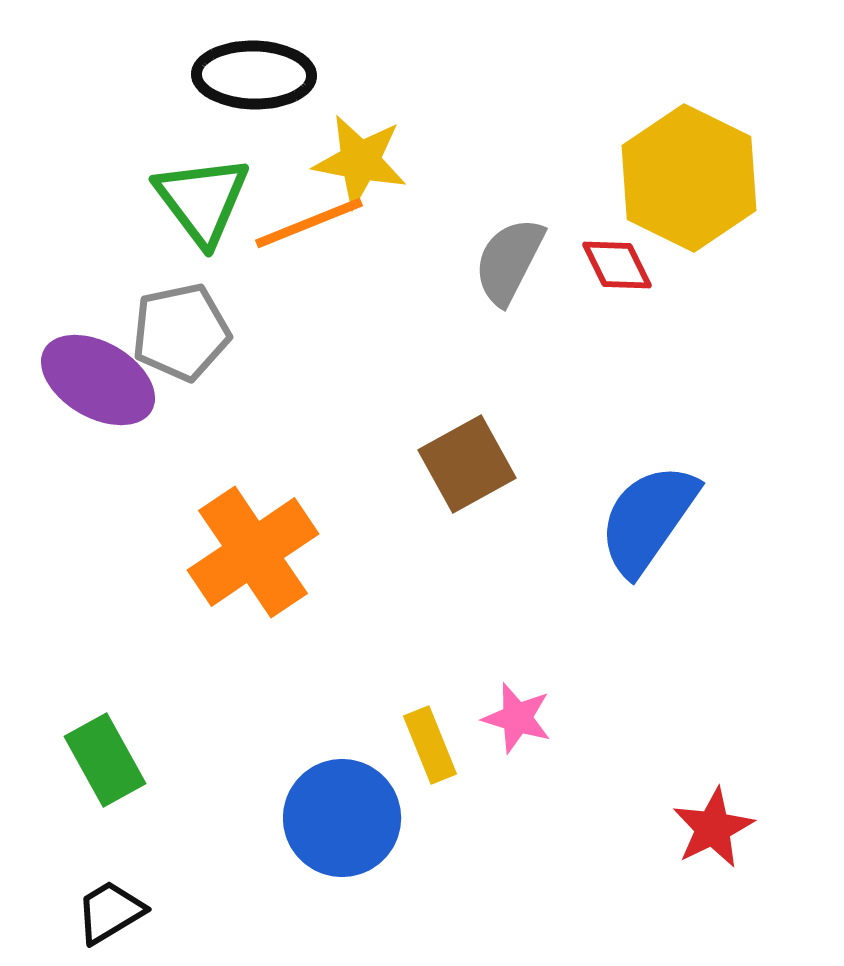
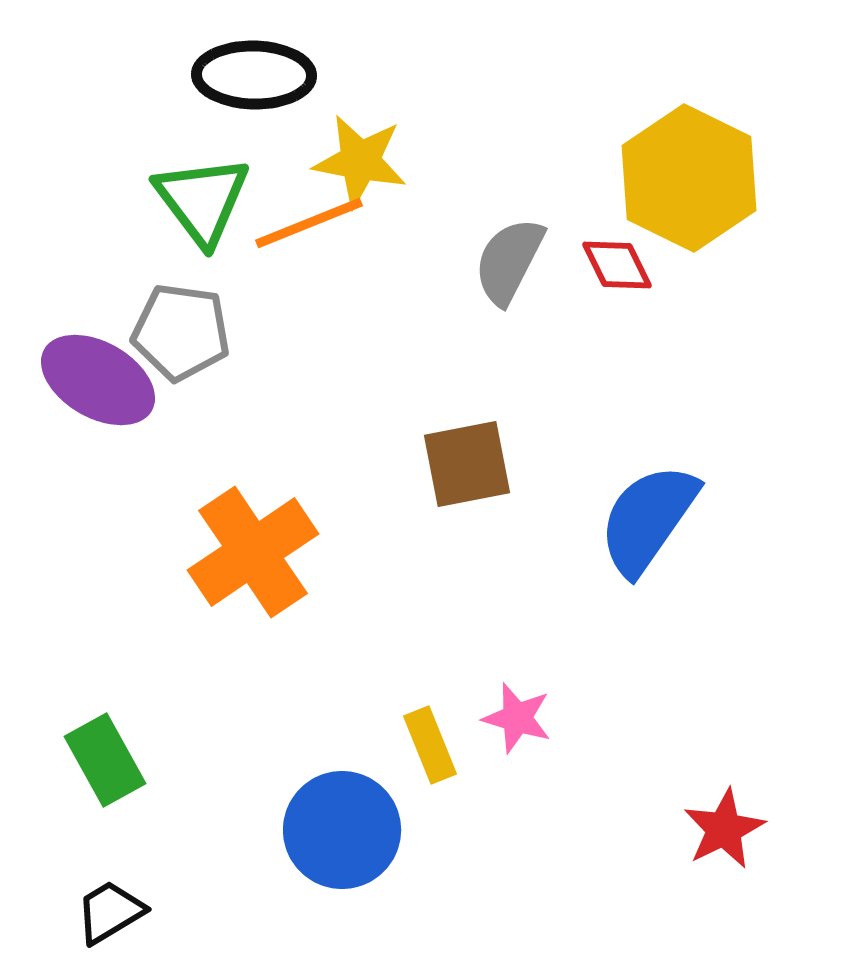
gray pentagon: rotated 20 degrees clockwise
brown square: rotated 18 degrees clockwise
blue circle: moved 12 px down
red star: moved 11 px right, 1 px down
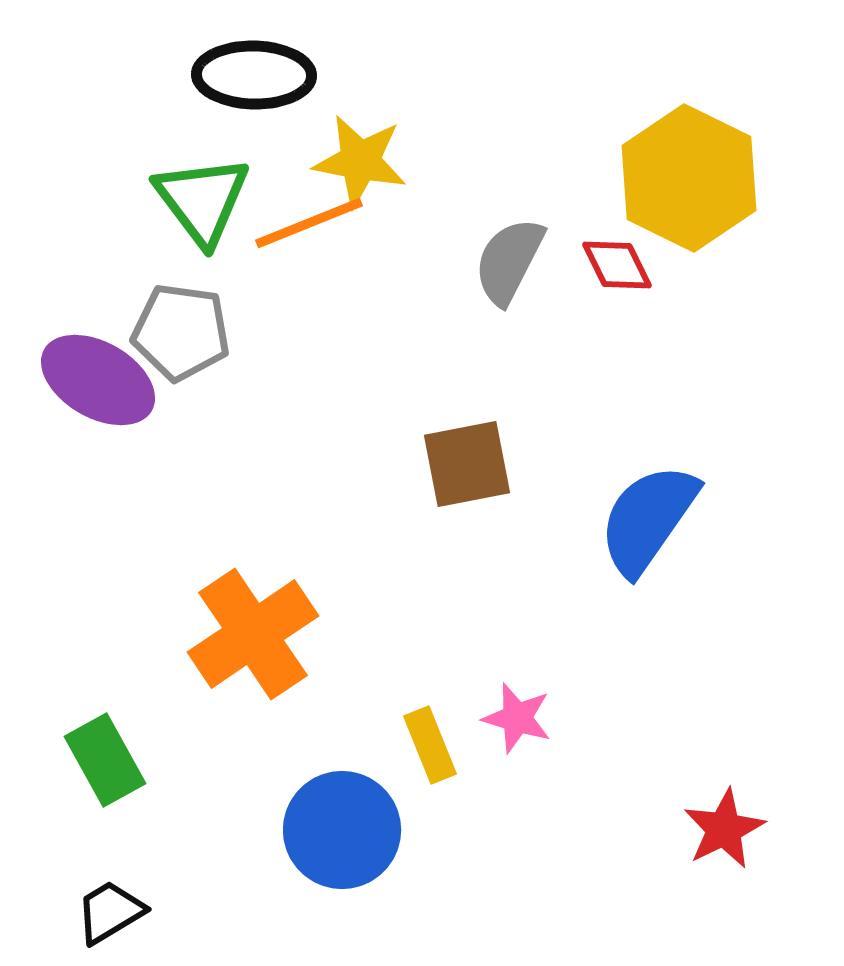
orange cross: moved 82 px down
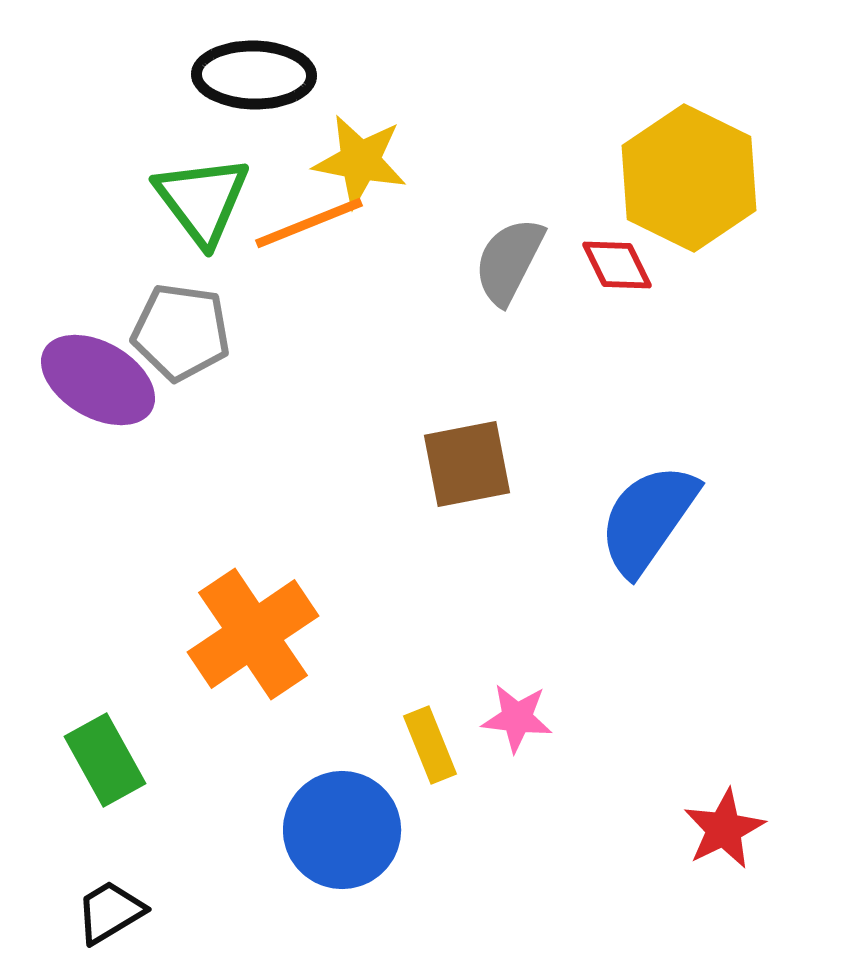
pink star: rotated 10 degrees counterclockwise
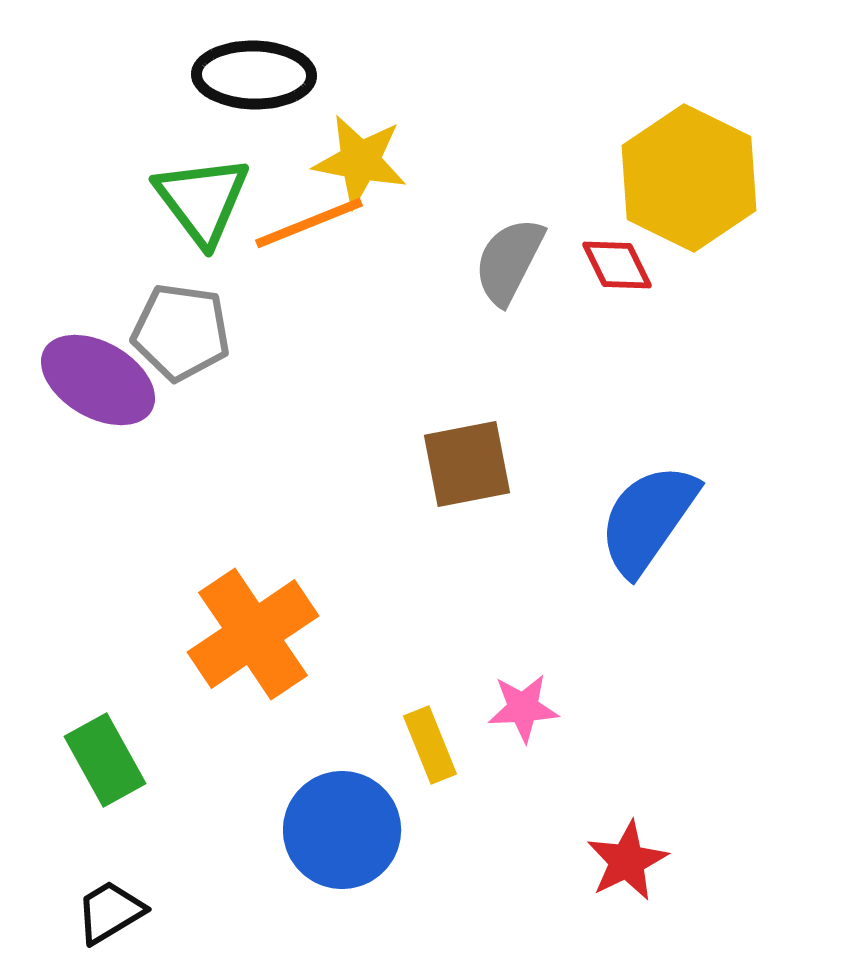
pink star: moved 6 px right, 10 px up; rotated 10 degrees counterclockwise
red star: moved 97 px left, 32 px down
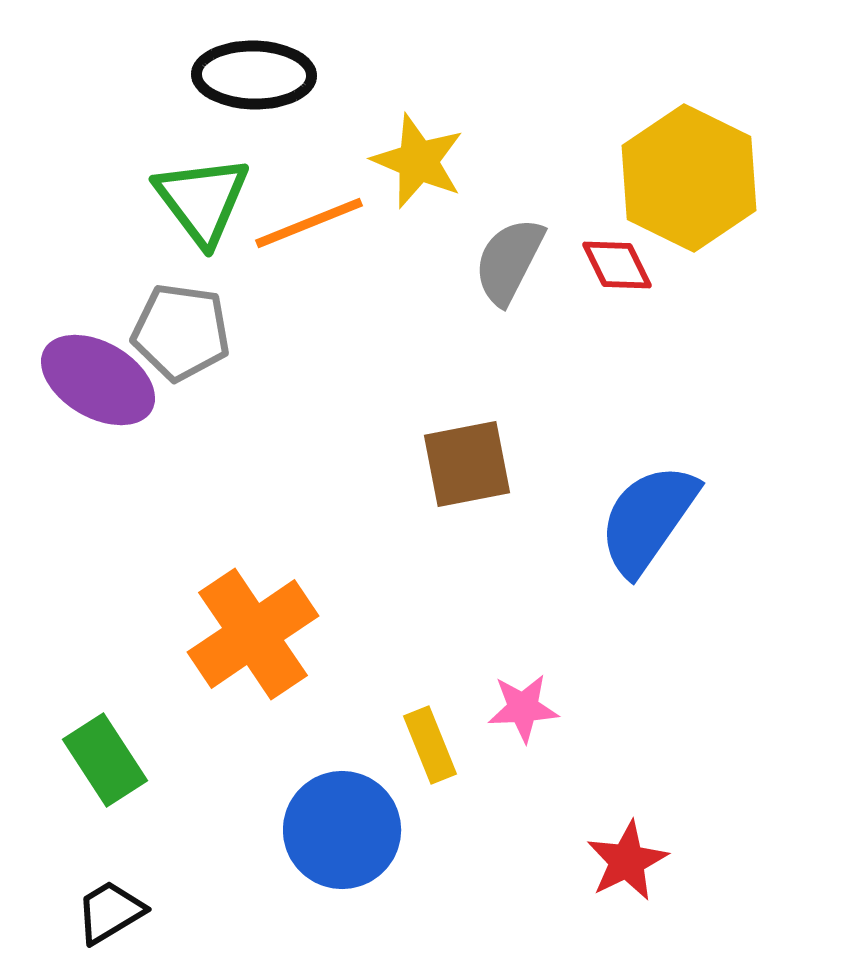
yellow star: moved 58 px right; rotated 12 degrees clockwise
green rectangle: rotated 4 degrees counterclockwise
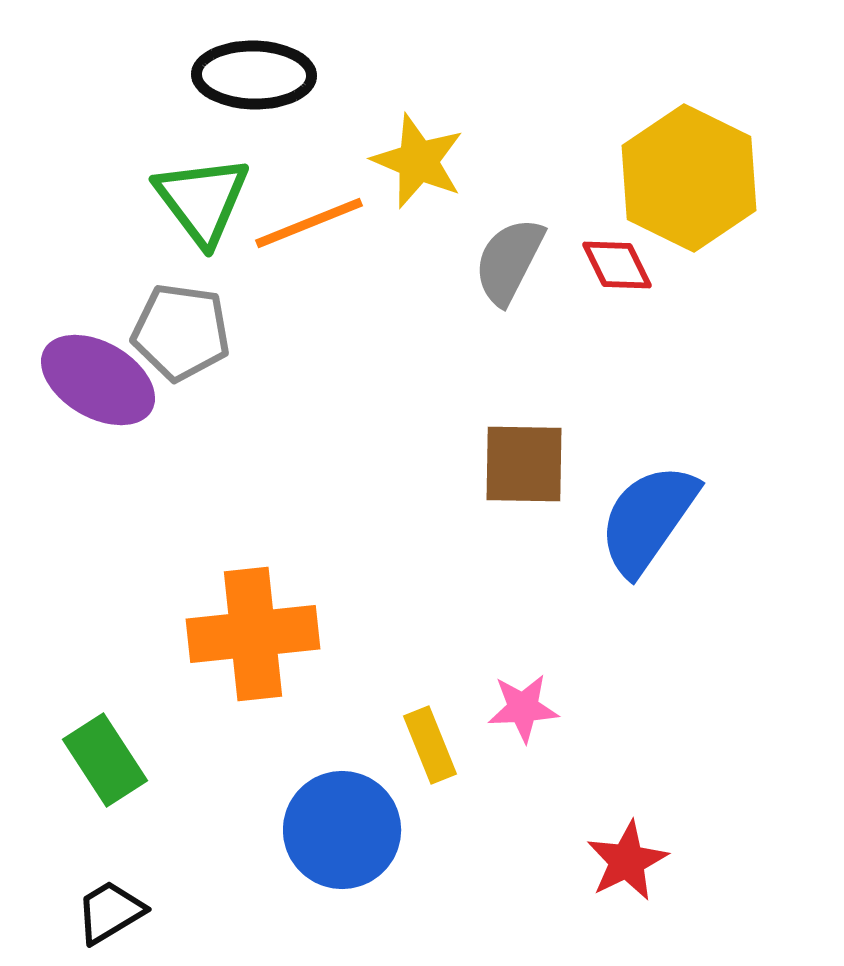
brown square: moved 57 px right; rotated 12 degrees clockwise
orange cross: rotated 28 degrees clockwise
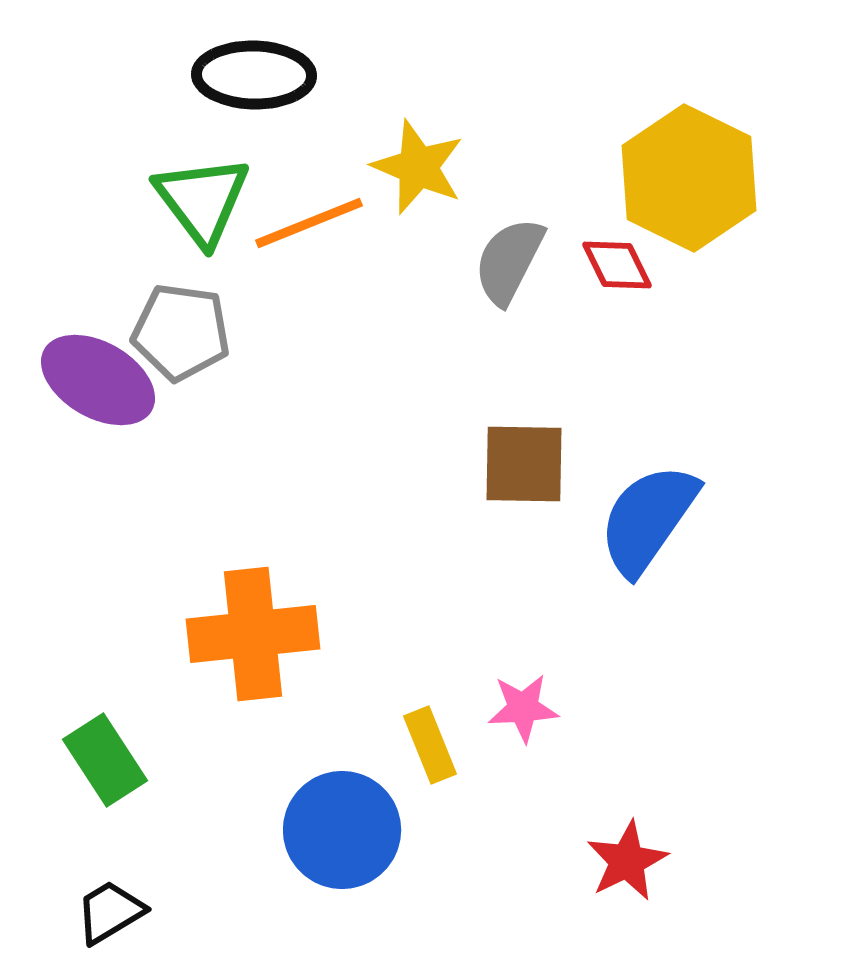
yellow star: moved 6 px down
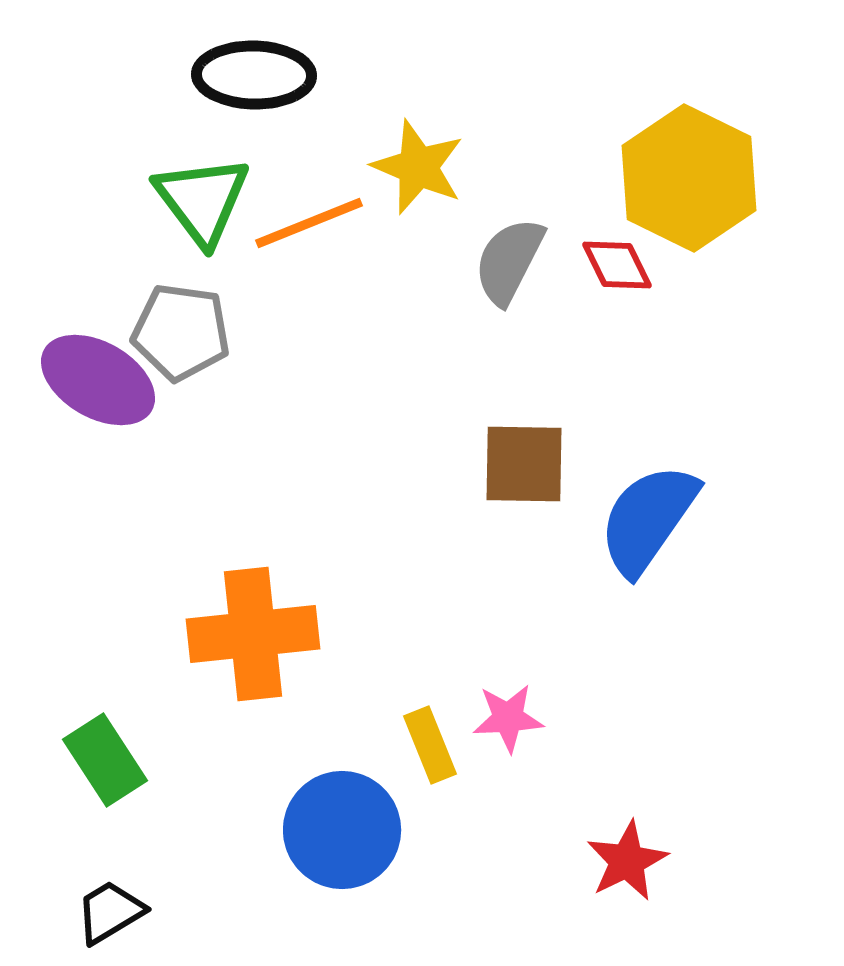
pink star: moved 15 px left, 10 px down
